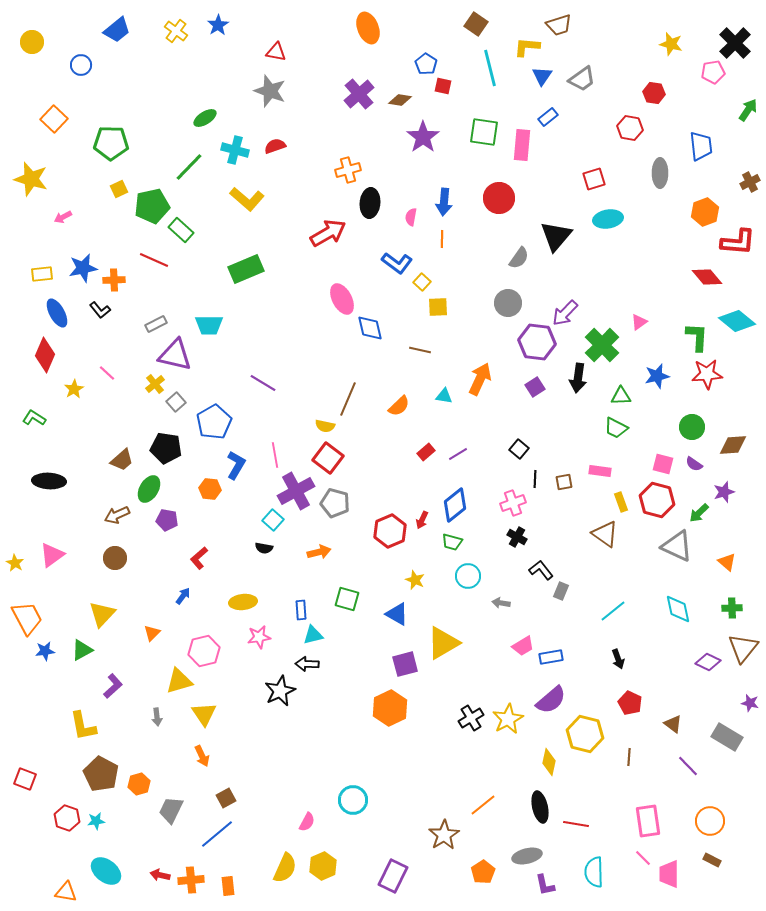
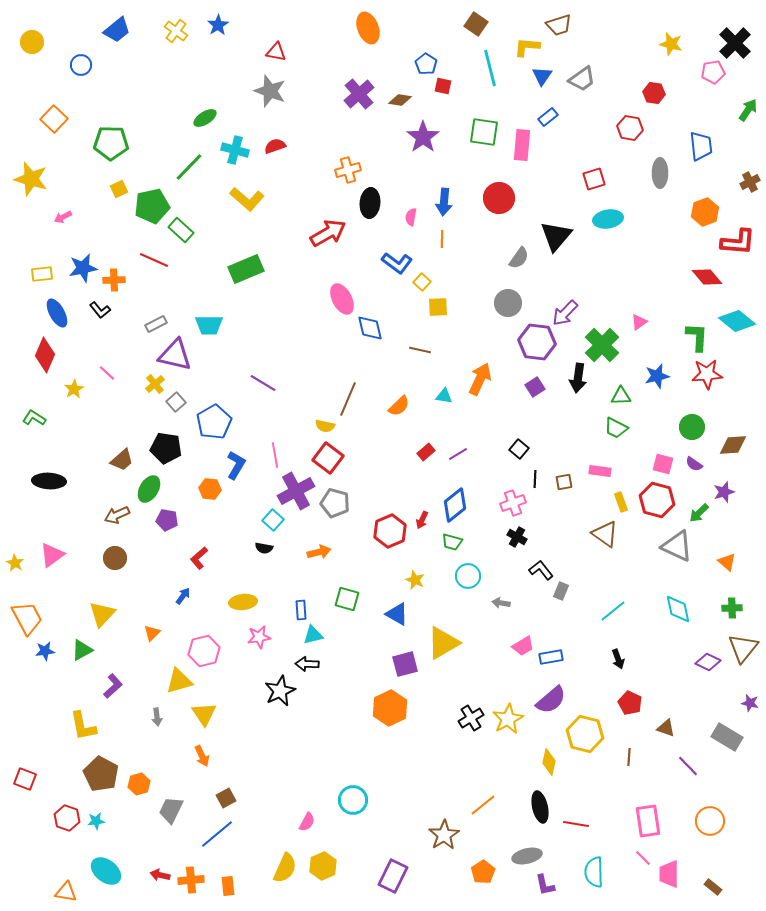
brown triangle at (673, 724): moved 7 px left, 4 px down; rotated 18 degrees counterclockwise
brown rectangle at (712, 860): moved 1 px right, 27 px down; rotated 12 degrees clockwise
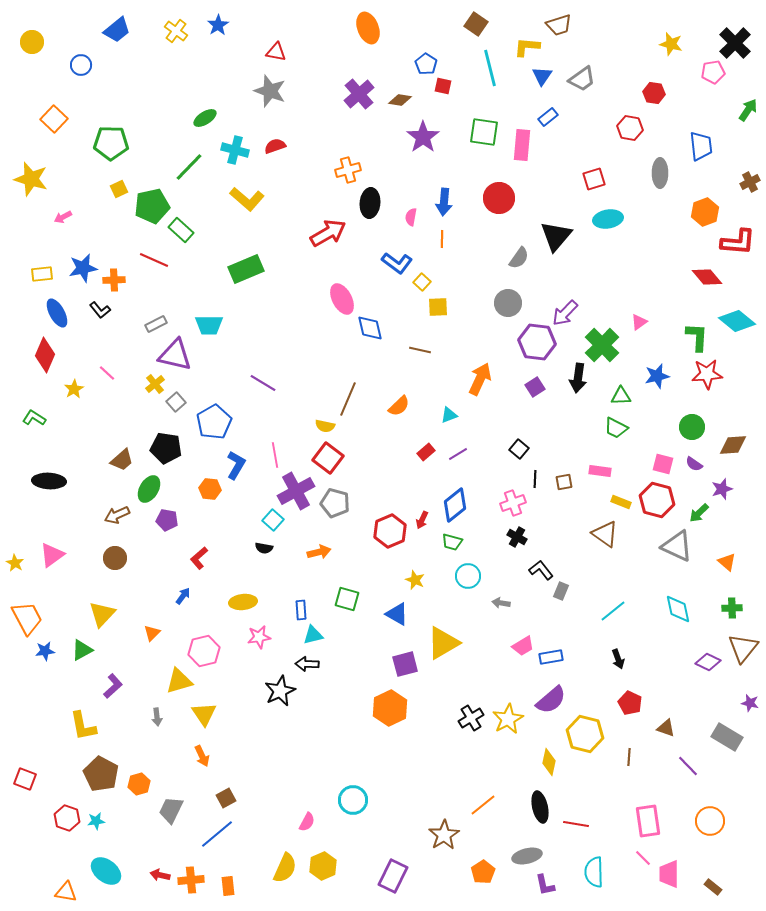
cyan triangle at (444, 396): moved 5 px right, 19 px down; rotated 30 degrees counterclockwise
purple star at (724, 492): moved 2 px left, 3 px up
yellow rectangle at (621, 502): rotated 48 degrees counterclockwise
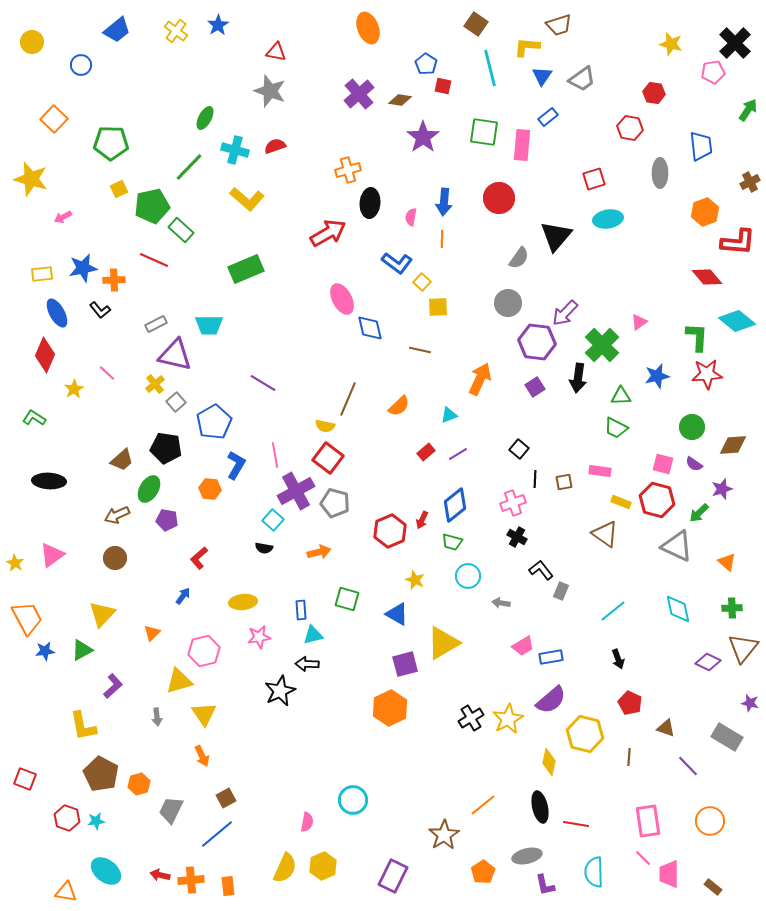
green ellipse at (205, 118): rotated 30 degrees counterclockwise
pink semicircle at (307, 822): rotated 18 degrees counterclockwise
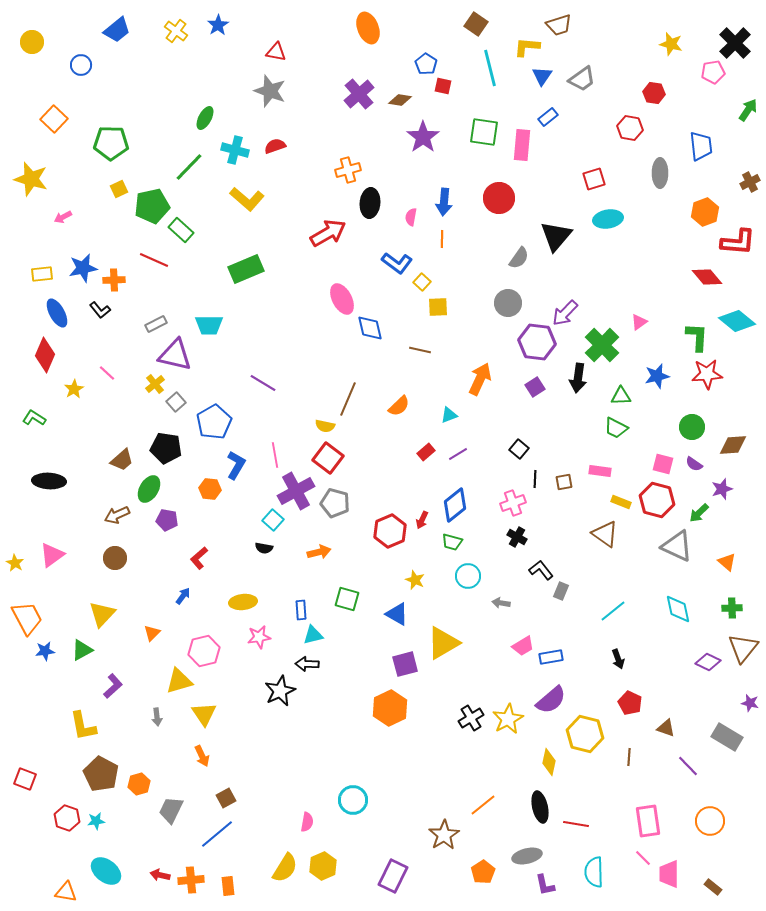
yellow semicircle at (285, 868): rotated 8 degrees clockwise
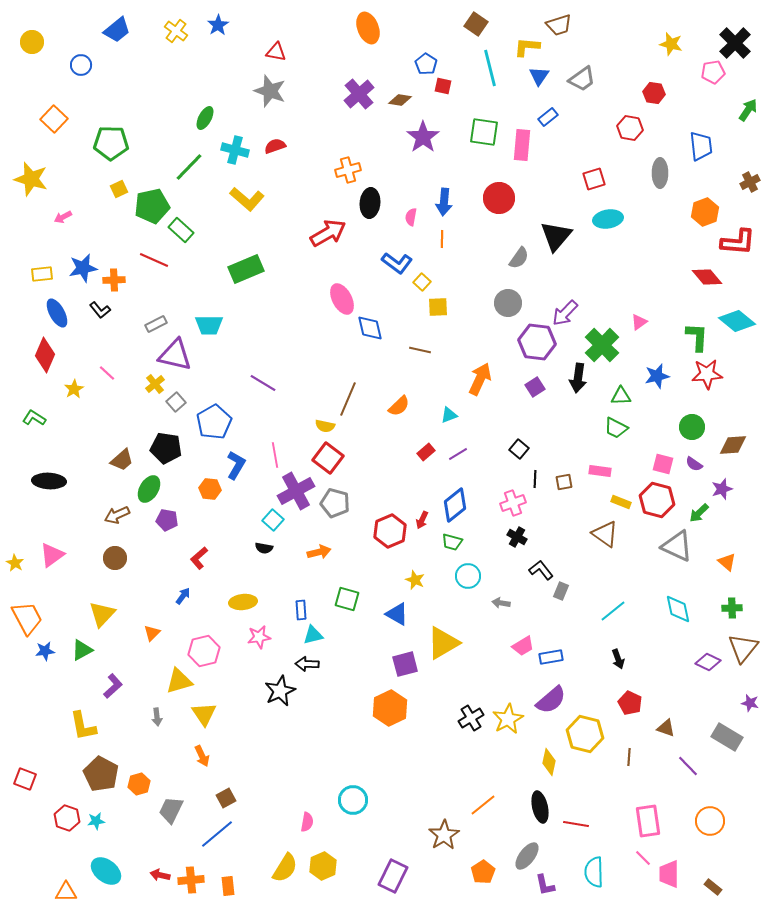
blue triangle at (542, 76): moved 3 px left
gray ellipse at (527, 856): rotated 40 degrees counterclockwise
orange triangle at (66, 892): rotated 10 degrees counterclockwise
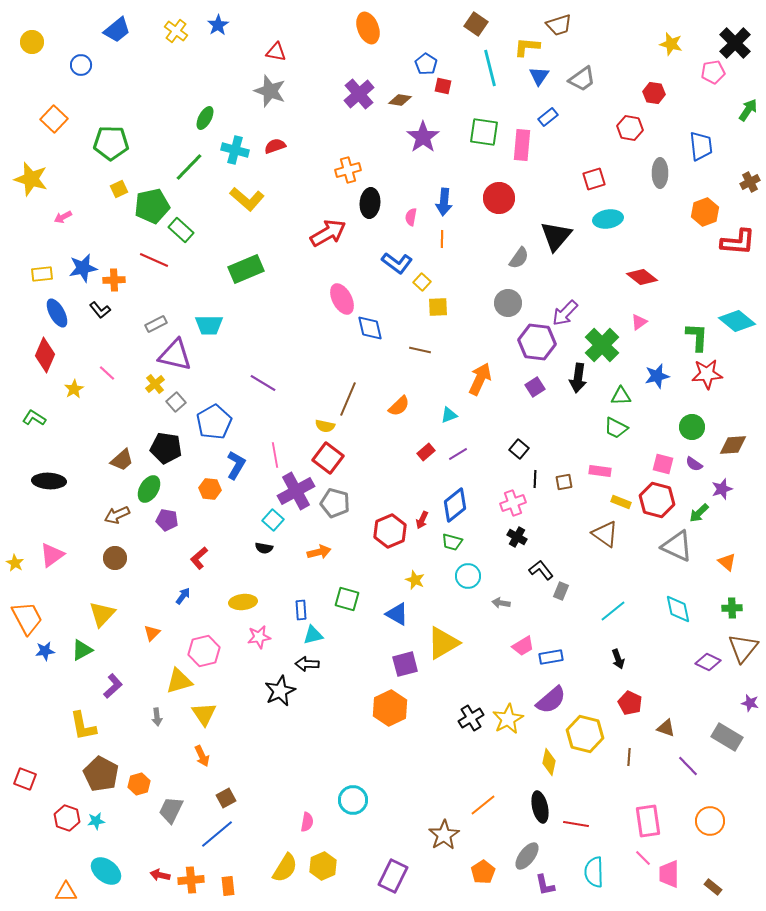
red diamond at (707, 277): moved 65 px left; rotated 12 degrees counterclockwise
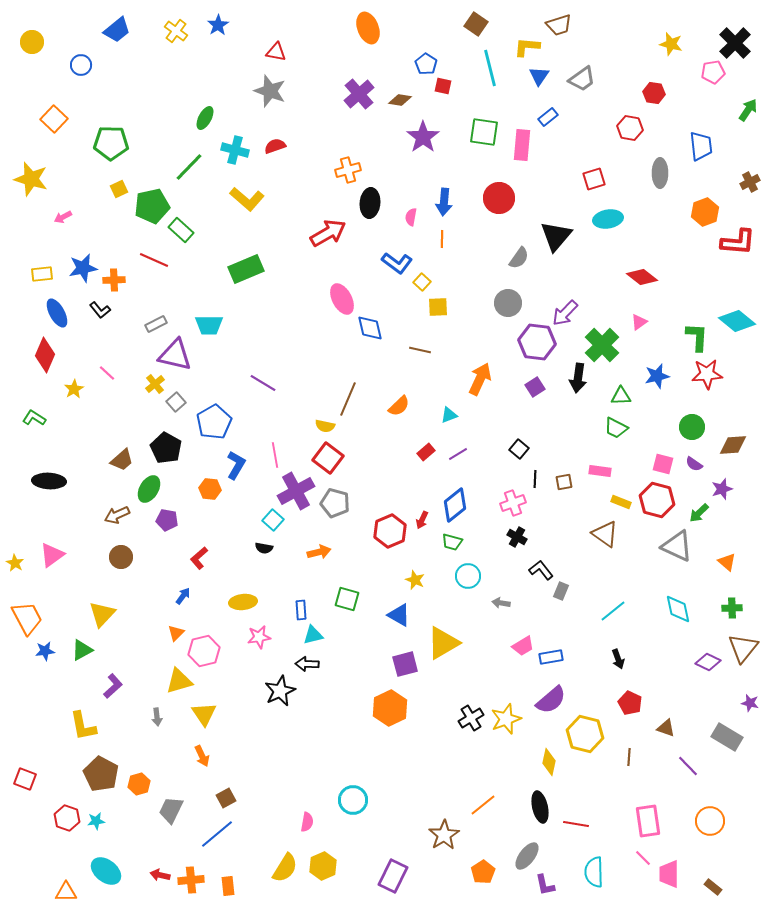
black pentagon at (166, 448): rotated 20 degrees clockwise
brown circle at (115, 558): moved 6 px right, 1 px up
blue triangle at (397, 614): moved 2 px right, 1 px down
orange triangle at (152, 633): moved 24 px right
yellow star at (508, 719): moved 2 px left; rotated 8 degrees clockwise
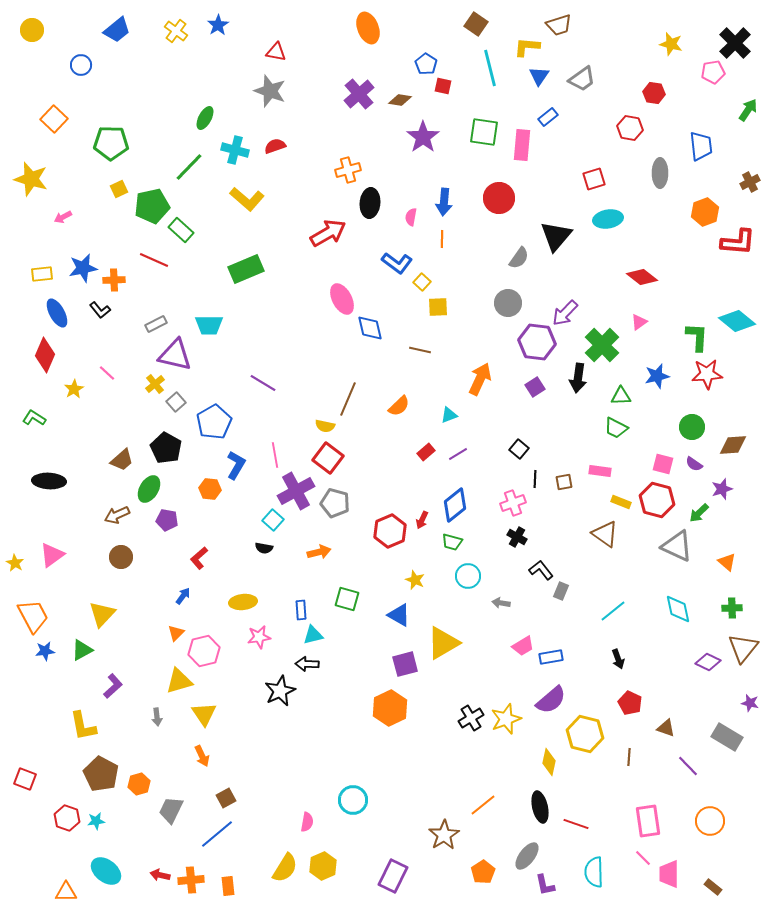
yellow circle at (32, 42): moved 12 px up
orange trapezoid at (27, 618): moved 6 px right, 2 px up
red line at (576, 824): rotated 10 degrees clockwise
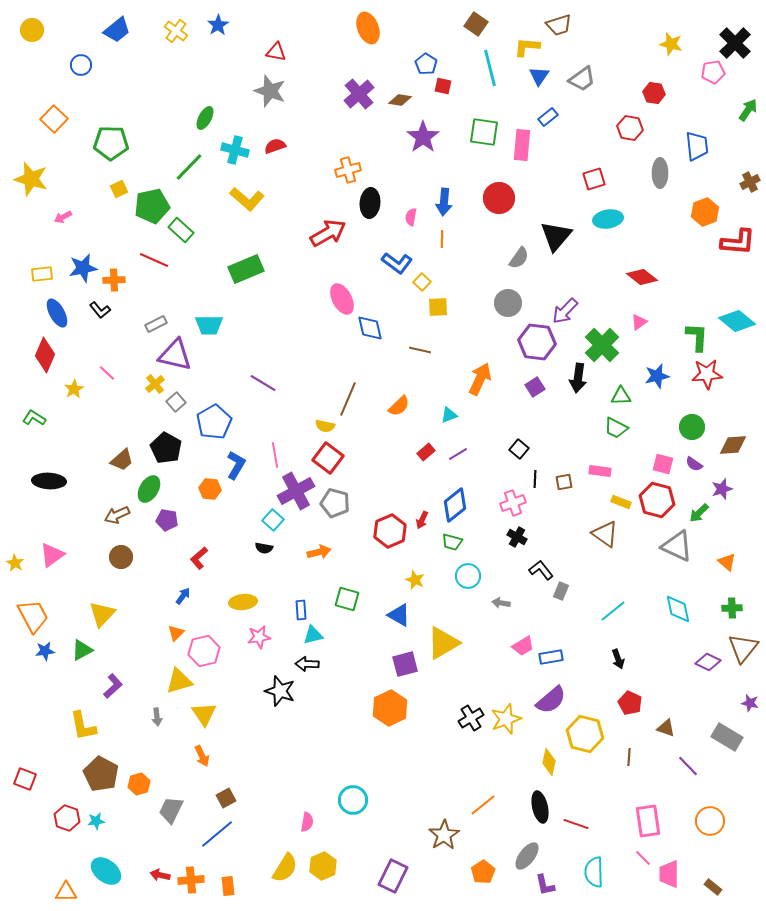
blue trapezoid at (701, 146): moved 4 px left
purple arrow at (565, 313): moved 2 px up
black star at (280, 691): rotated 28 degrees counterclockwise
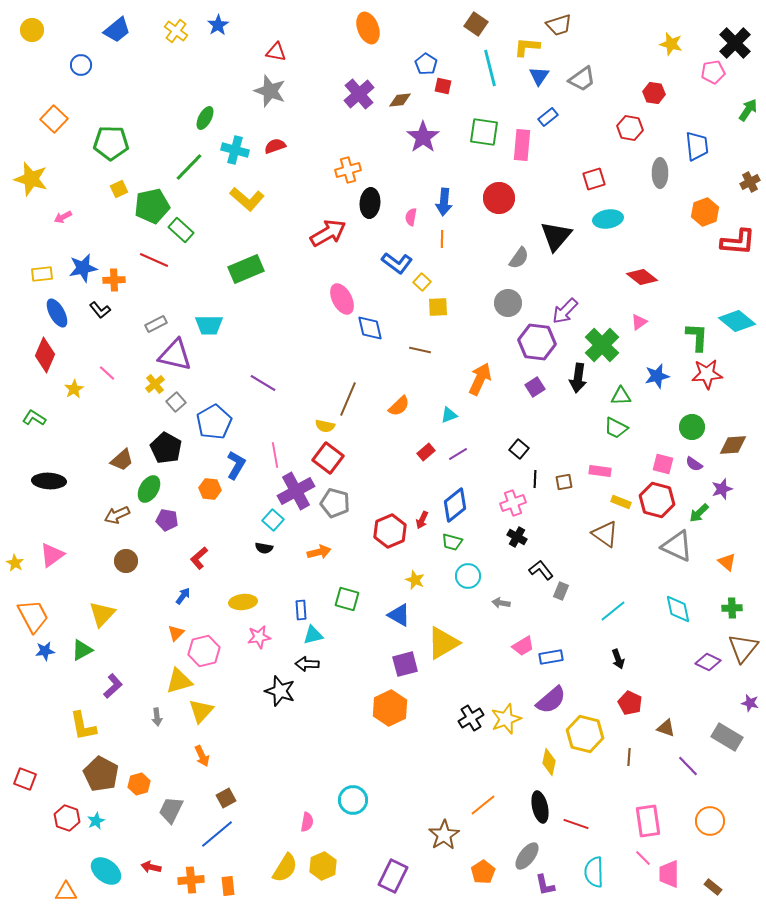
brown diamond at (400, 100): rotated 15 degrees counterclockwise
brown circle at (121, 557): moved 5 px right, 4 px down
yellow triangle at (204, 714): moved 3 px left, 3 px up; rotated 16 degrees clockwise
cyan star at (96, 821): rotated 18 degrees counterclockwise
red arrow at (160, 875): moved 9 px left, 8 px up
